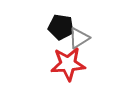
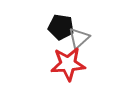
gray triangle: rotated 10 degrees counterclockwise
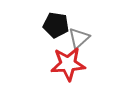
black pentagon: moved 5 px left, 2 px up
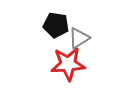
gray triangle: rotated 10 degrees clockwise
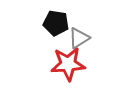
black pentagon: moved 2 px up
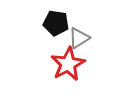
red star: rotated 24 degrees counterclockwise
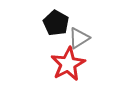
black pentagon: rotated 20 degrees clockwise
